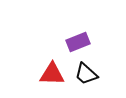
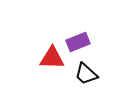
red triangle: moved 16 px up
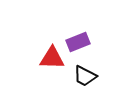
black trapezoid: moved 1 px left, 2 px down; rotated 15 degrees counterclockwise
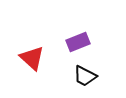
red triangle: moved 20 px left; rotated 40 degrees clockwise
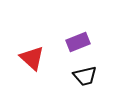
black trapezoid: rotated 40 degrees counterclockwise
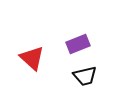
purple rectangle: moved 2 px down
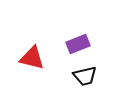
red triangle: rotated 28 degrees counterclockwise
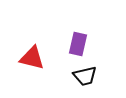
purple rectangle: rotated 55 degrees counterclockwise
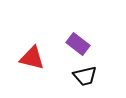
purple rectangle: rotated 65 degrees counterclockwise
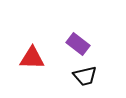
red triangle: rotated 12 degrees counterclockwise
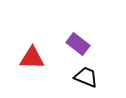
black trapezoid: moved 1 px right, 1 px down; rotated 145 degrees counterclockwise
